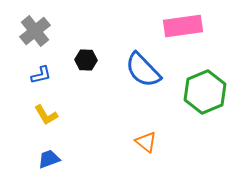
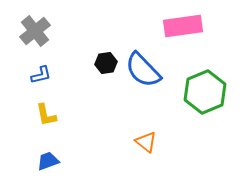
black hexagon: moved 20 px right, 3 px down; rotated 10 degrees counterclockwise
yellow L-shape: rotated 20 degrees clockwise
blue trapezoid: moved 1 px left, 2 px down
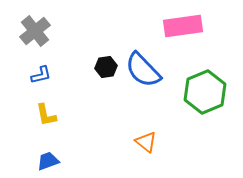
black hexagon: moved 4 px down
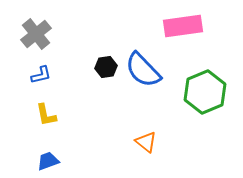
gray cross: moved 1 px right, 3 px down
